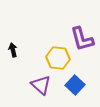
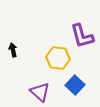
purple L-shape: moved 3 px up
purple triangle: moved 1 px left, 7 px down
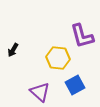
black arrow: rotated 136 degrees counterclockwise
blue square: rotated 18 degrees clockwise
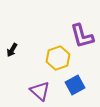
black arrow: moved 1 px left
yellow hexagon: rotated 25 degrees counterclockwise
purple triangle: moved 1 px up
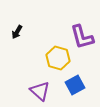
purple L-shape: moved 1 px down
black arrow: moved 5 px right, 18 px up
yellow hexagon: rotated 25 degrees counterclockwise
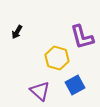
yellow hexagon: moved 1 px left
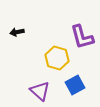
black arrow: rotated 48 degrees clockwise
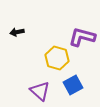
purple L-shape: rotated 120 degrees clockwise
blue square: moved 2 px left
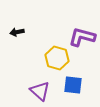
blue square: rotated 36 degrees clockwise
